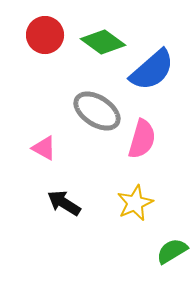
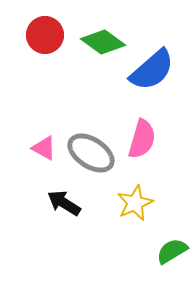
gray ellipse: moved 6 px left, 42 px down
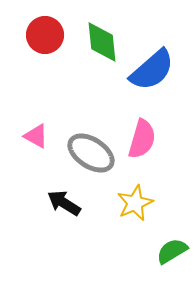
green diamond: moved 1 px left; rotated 48 degrees clockwise
pink triangle: moved 8 px left, 12 px up
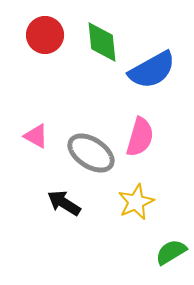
blue semicircle: rotated 12 degrees clockwise
pink semicircle: moved 2 px left, 2 px up
yellow star: moved 1 px right, 1 px up
green semicircle: moved 1 px left, 1 px down
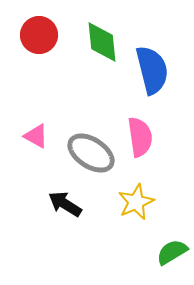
red circle: moved 6 px left
blue semicircle: rotated 75 degrees counterclockwise
pink semicircle: rotated 24 degrees counterclockwise
black arrow: moved 1 px right, 1 px down
green semicircle: moved 1 px right
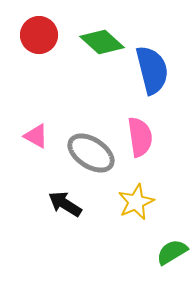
green diamond: rotated 42 degrees counterclockwise
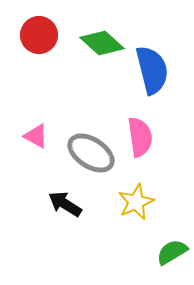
green diamond: moved 1 px down
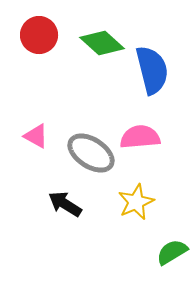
pink semicircle: rotated 87 degrees counterclockwise
